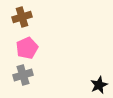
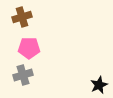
pink pentagon: moved 2 px right; rotated 25 degrees clockwise
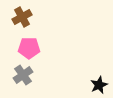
brown cross: rotated 12 degrees counterclockwise
gray cross: rotated 18 degrees counterclockwise
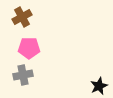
gray cross: rotated 24 degrees clockwise
black star: moved 1 px down
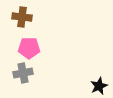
brown cross: rotated 36 degrees clockwise
gray cross: moved 2 px up
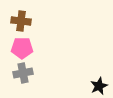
brown cross: moved 1 px left, 4 px down
pink pentagon: moved 7 px left
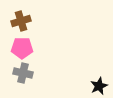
brown cross: rotated 24 degrees counterclockwise
gray cross: rotated 24 degrees clockwise
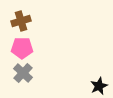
gray cross: rotated 30 degrees clockwise
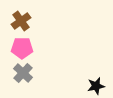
brown cross: rotated 18 degrees counterclockwise
black star: moved 3 px left; rotated 12 degrees clockwise
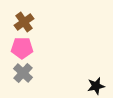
brown cross: moved 3 px right, 1 px down
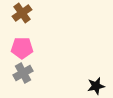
brown cross: moved 2 px left, 9 px up
gray cross: rotated 18 degrees clockwise
